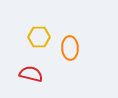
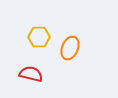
orange ellipse: rotated 25 degrees clockwise
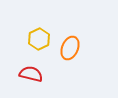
yellow hexagon: moved 2 px down; rotated 25 degrees counterclockwise
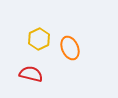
orange ellipse: rotated 45 degrees counterclockwise
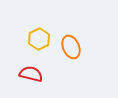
orange ellipse: moved 1 px right, 1 px up
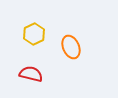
yellow hexagon: moved 5 px left, 5 px up
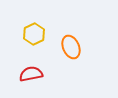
red semicircle: rotated 25 degrees counterclockwise
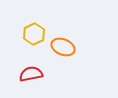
orange ellipse: moved 8 px left; rotated 45 degrees counterclockwise
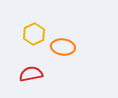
orange ellipse: rotated 15 degrees counterclockwise
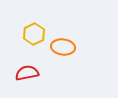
red semicircle: moved 4 px left, 1 px up
